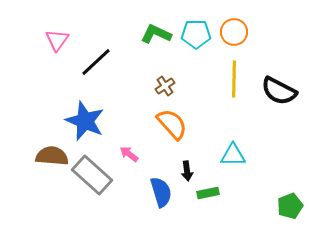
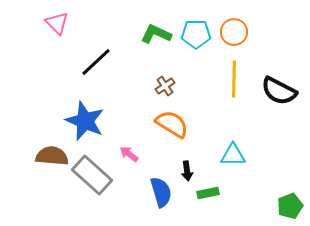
pink triangle: moved 17 px up; rotated 20 degrees counterclockwise
orange semicircle: rotated 16 degrees counterclockwise
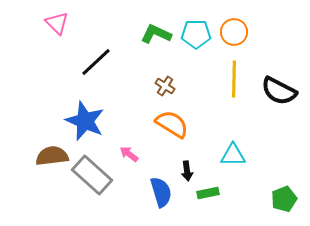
brown cross: rotated 24 degrees counterclockwise
brown semicircle: rotated 12 degrees counterclockwise
green pentagon: moved 6 px left, 7 px up
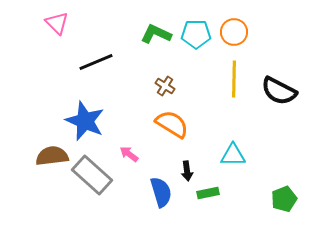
black line: rotated 20 degrees clockwise
